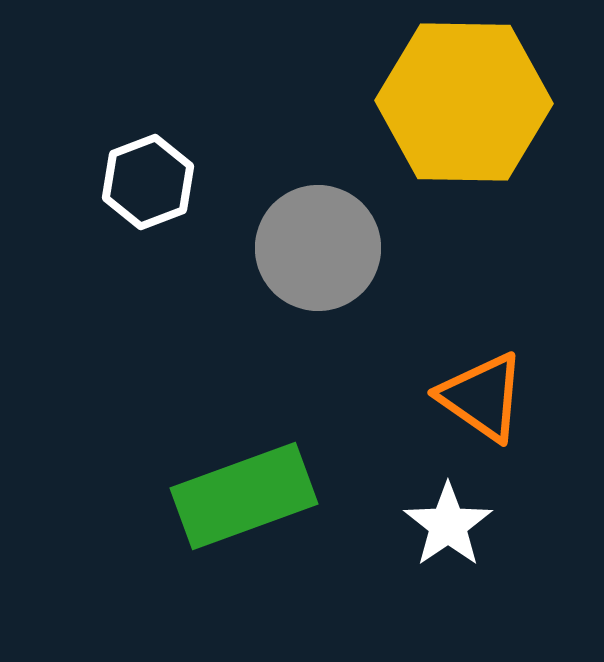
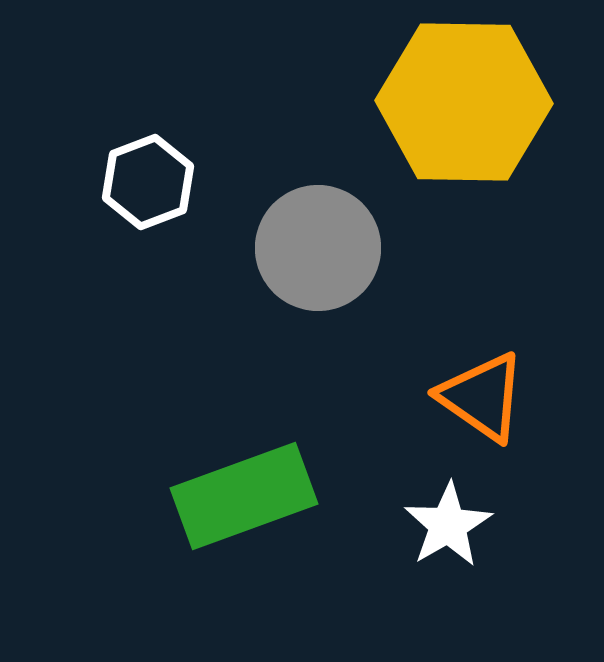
white star: rotated 4 degrees clockwise
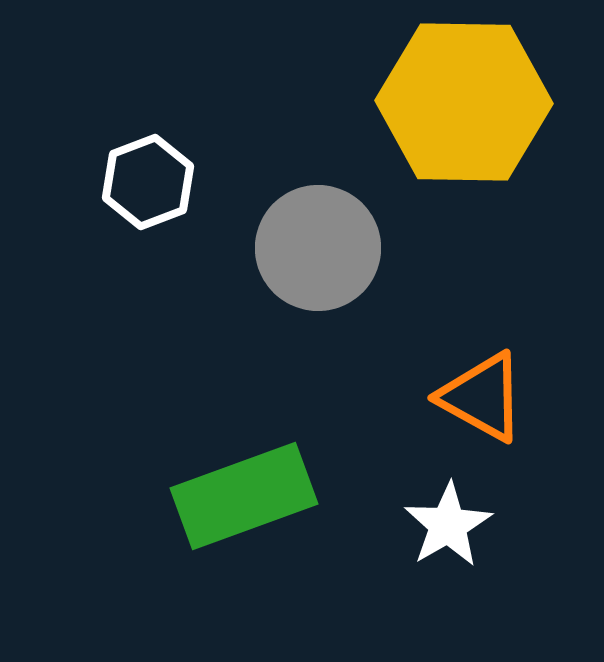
orange triangle: rotated 6 degrees counterclockwise
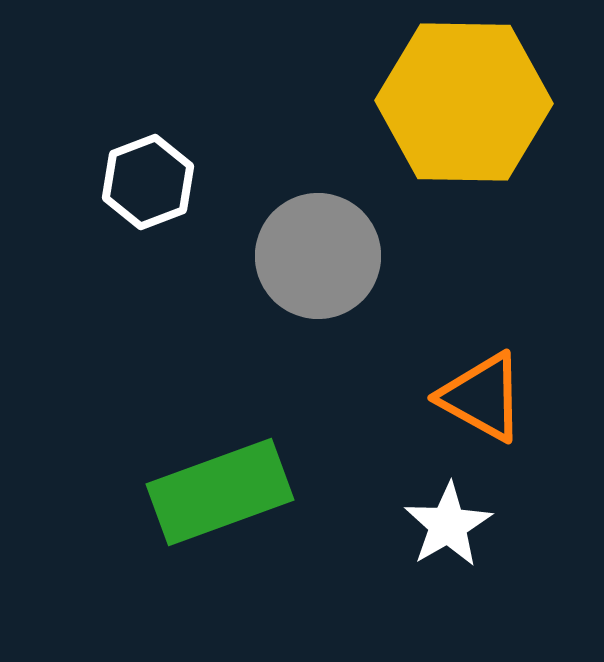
gray circle: moved 8 px down
green rectangle: moved 24 px left, 4 px up
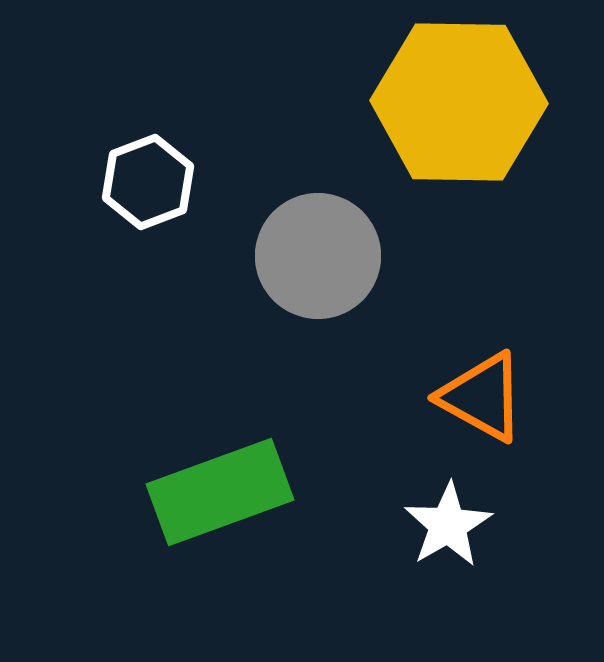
yellow hexagon: moved 5 px left
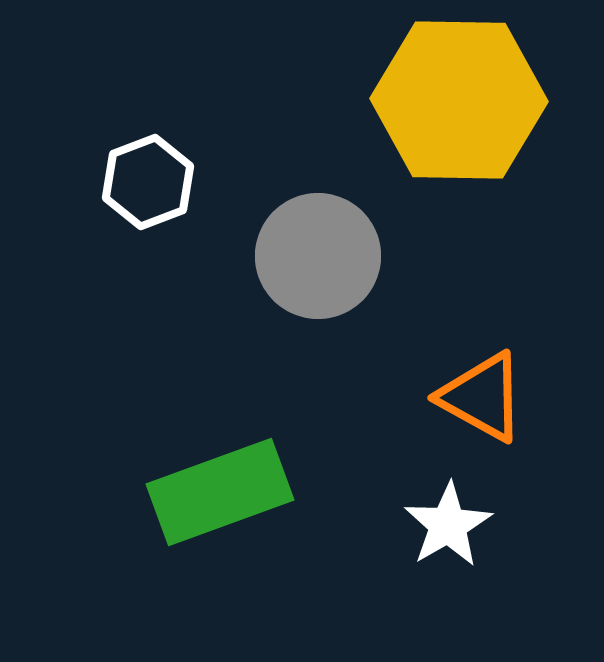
yellow hexagon: moved 2 px up
